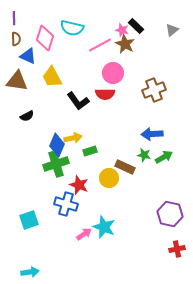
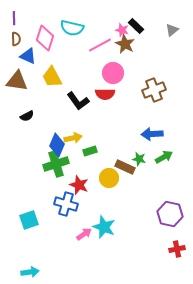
green star: moved 5 px left, 4 px down
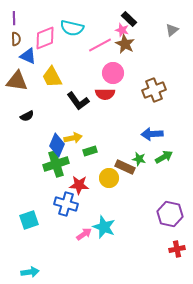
black rectangle: moved 7 px left, 7 px up
pink diamond: rotated 50 degrees clockwise
red star: rotated 18 degrees counterclockwise
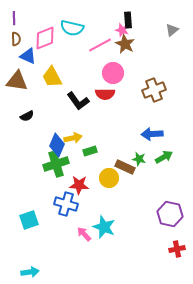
black rectangle: moved 1 px left, 1 px down; rotated 42 degrees clockwise
pink arrow: rotated 98 degrees counterclockwise
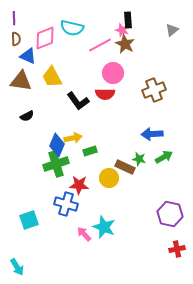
brown triangle: moved 4 px right
cyan arrow: moved 13 px left, 5 px up; rotated 66 degrees clockwise
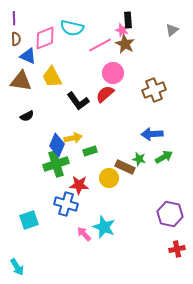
red semicircle: rotated 138 degrees clockwise
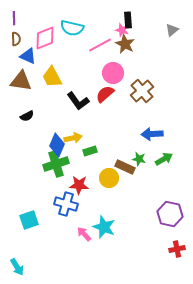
brown cross: moved 12 px left, 1 px down; rotated 20 degrees counterclockwise
green arrow: moved 2 px down
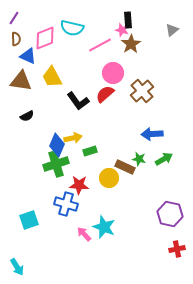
purple line: rotated 32 degrees clockwise
brown star: moved 6 px right; rotated 12 degrees clockwise
